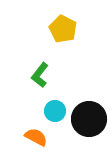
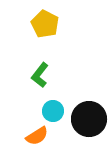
yellow pentagon: moved 18 px left, 5 px up
cyan circle: moved 2 px left
orange semicircle: moved 1 px right, 1 px up; rotated 120 degrees clockwise
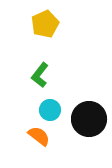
yellow pentagon: rotated 20 degrees clockwise
cyan circle: moved 3 px left, 1 px up
orange semicircle: moved 2 px right; rotated 110 degrees counterclockwise
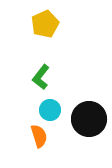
green L-shape: moved 1 px right, 2 px down
orange semicircle: rotated 35 degrees clockwise
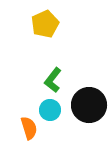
green L-shape: moved 12 px right, 3 px down
black circle: moved 14 px up
orange semicircle: moved 10 px left, 8 px up
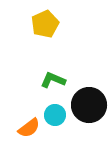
green L-shape: rotated 75 degrees clockwise
cyan circle: moved 5 px right, 5 px down
orange semicircle: rotated 70 degrees clockwise
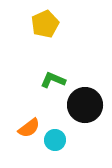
black circle: moved 4 px left
cyan circle: moved 25 px down
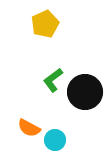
green L-shape: rotated 60 degrees counterclockwise
black circle: moved 13 px up
orange semicircle: rotated 65 degrees clockwise
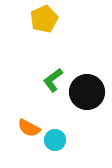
yellow pentagon: moved 1 px left, 5 px up
black circle: moved 2 px right
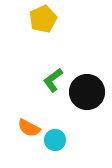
yellow pentagon: moved 1 px left
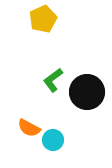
cyan circle: moved 2 px left
